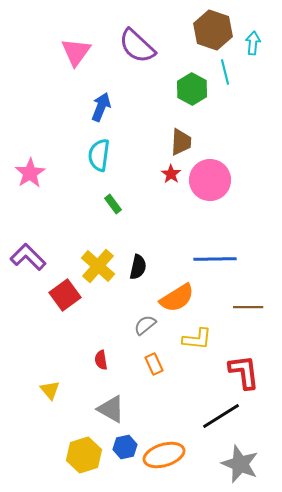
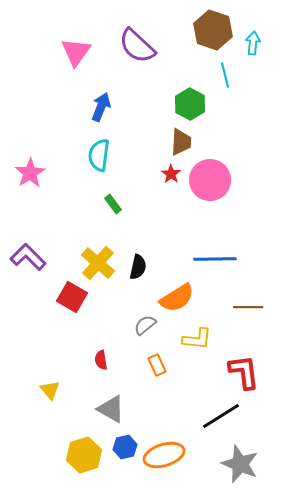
cyan line: moved 3 px down
green hexagon: moved 2 px left, 15 px down
yellow cross: moved 3 px up
red square: moved 7 px right, 2 px down; rotated 24 degrees counterclockwise
orange rectangle: moved 3 px right, 1 px down
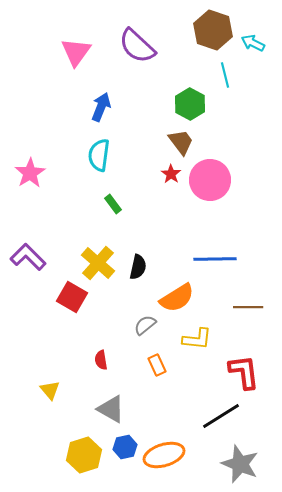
cyan arrow: rotated 70 degrees counterclockwise
brown trapezoid: rotated 40 degrees counterclockwise
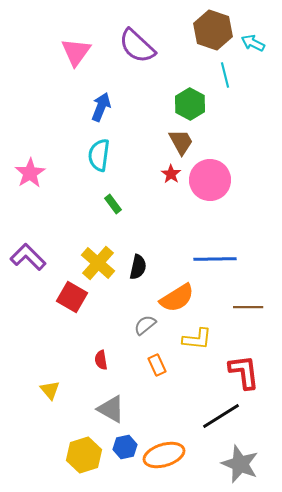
brown trapezoid: rotated 8 degrees clockwise
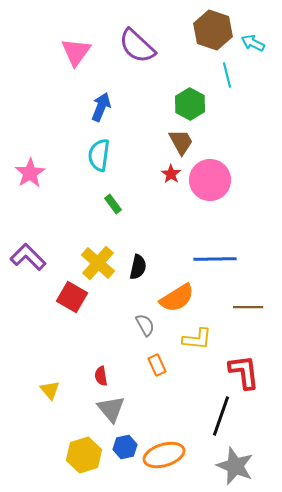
cyan line: moved 2 px right
gray semicircle: rotated 100 degrees clockwise
red semicircle: moved 16 px down
gray triangle: rotated 20 degrees clockwise
black line: rotated 39 degrees counterclockwise
gray star: moved 5 px left, 2 px down
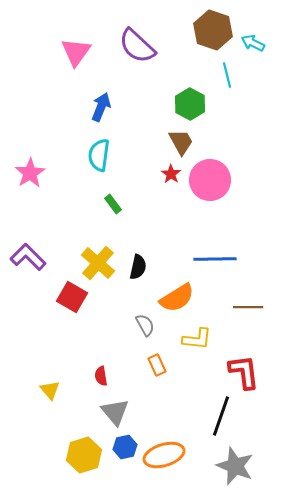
gray triangle: moved 4 px right, 3 px down
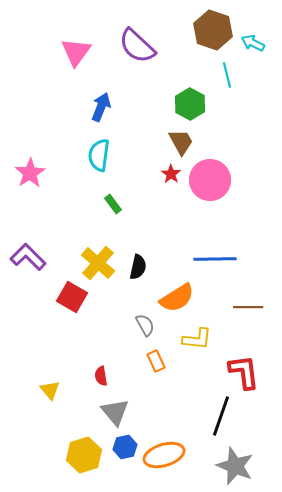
orange rectangle: moved 1 px left, 4 px up
